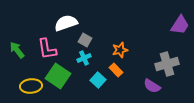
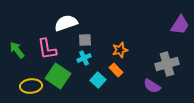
gray square: rotated 32 degrees counterclockwise
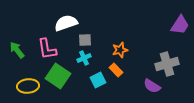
cyan square: rotated 21 degrees clockwise
yellow ellipse: moved 3 px left
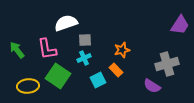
orange star: moved 2 px right
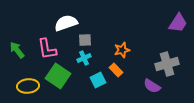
purple trapezoid: moved 2 px left, 2 px up
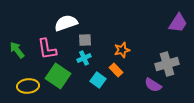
cyan square: rotated 28 degrees counterclockwise
purple semicircle: moved 1 px right, 1 px up
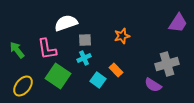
orange star: moved 14 px up
yellow ellipse: moved 5 px left; rotated 45 degrees counterclockwise
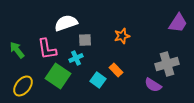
cyan cross: moved 8 px left
